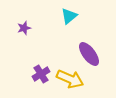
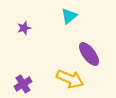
purple cross: moved 18 px left, 10 px down
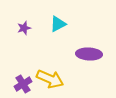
cyan triangle: moved 11 px left, 8 px down; rotated 12 degrees clockwise
purple ellipse: rotated 50 degrees counterclockwise
yellow arrow: moved 20 px left
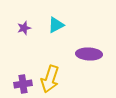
cyan triangle: moved 2 px left, 1 px down
yellow arrow: rotated 84 degrees clockwise
purple cross: rotated 24 degrees clockwise
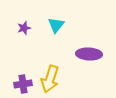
cyan triangle: rotated 24 degrees counterclockwise
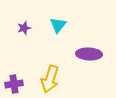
cyan triangle: moved 2 px right
purple cross: moved 9 px left
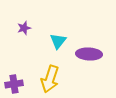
cyan triangle: moved 16 px down
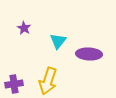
purple star: rotated 24 degrees counterclockwise
yellow arrow: moved 2 px left, 2 px down
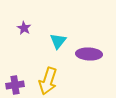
purple cross: moved 1 px right, 1 px down
